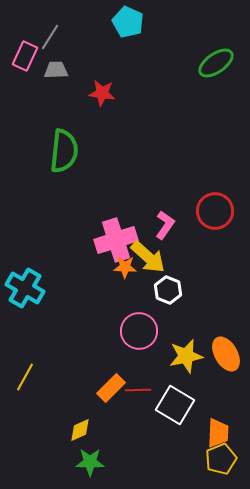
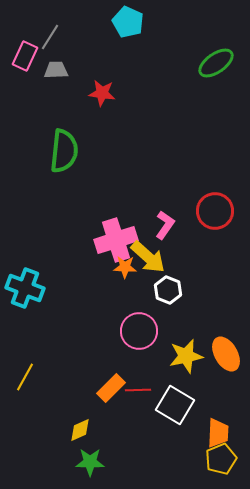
cyan cross: rotated 9 degrees counterclockwise
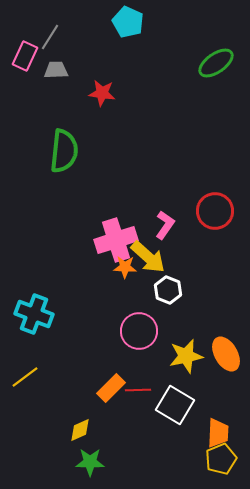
cyan cross: moved 9 px right, 26 px down
yellow line: rotated 24 degrees clockwise
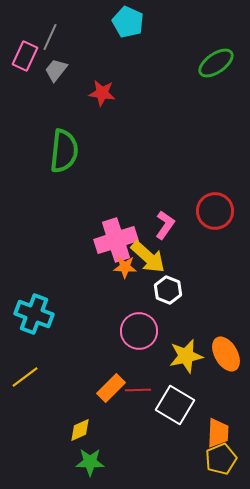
gray line: rotated 8 degrees counterclockwise
gray trapezoid: rotated 50 degrees counterclockwise
